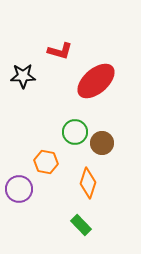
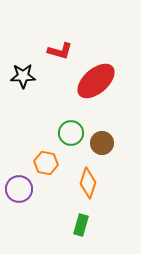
green circle: moved 4 px left, 1 px down
orange hexagon: moved 1 px down
green rectangle: rotated 60 degrees clockwise
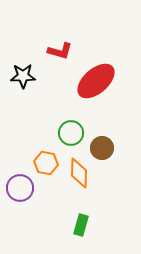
brown circle: moved 5 px down
orange diamond: moved 9 px left, 10 px up; rotated 16 degrees counterclockwise
purple circle: moved 1 px right, 1 px up
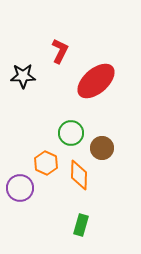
red L-shape: rotated 80 degrees counterclockwise
orange hexagon: rotated 15 degrees clockwise
orange diamond: moved 2 px down
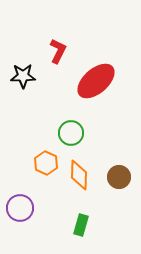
red L-shape: moved 2 px left
brown circle: moved 17 px right, 29 px down
purple circle: moved 20 px down
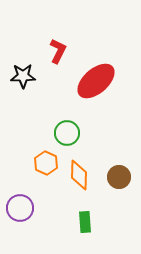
green circle: moved 4 px left
green rectangle: moved 4 px right, 3 px up; rotated 20 degrees counterclockwise
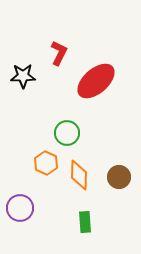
red L-shape: moved 1 px right, 2 px down
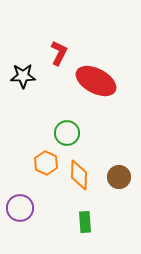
red ellipse: rotated 69 degrees clockwise
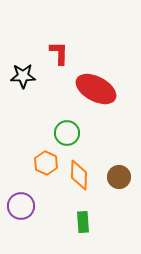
red L-shape: rotated 25 degrees counterclockwise
red ellipse: moved 8 px down
purple circle: moved 1 px right, 2 px up
green rectangle: moved 2 px left
